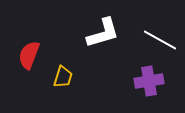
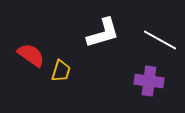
red semicircle: moved 2 px right; rotated 104 degrees clockwise
yellow trapezoid: moved 2 px left, 6 px up
purple cross: rotated 16 degrees clockwise
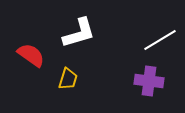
white L-shape: moved 24 px left
white line: rotated 60 degrees counterclockwise
yellow trapezoid: moved 7 px right, 8 px down
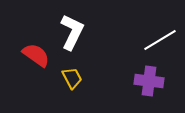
white L-shape: moved 7 px left, 1 px up; rotated 48 degrees counterclockwise
red semicircle: moved 5 px right
yellow trapezoid: moved 4 px right, 1 px up; rotated 45 degrees counterclockwise
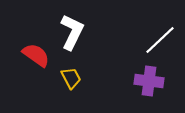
white line: rotated 12 degrees counterclockwise
yellow trapezoid: moved 1 px left
